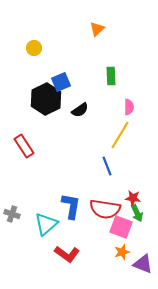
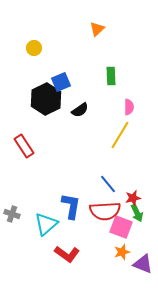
blue line: moved 1 px right, 18 px down; rotated 18 degrees counterclockwise
red star: rotated 21 degrees counterclockwise
red semicircle: moved 2 px down; rotated 12 degrees counterclockwise
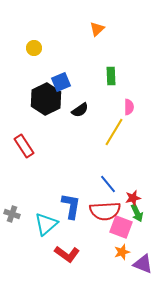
yellow line: moved 6 px left, 3 px up
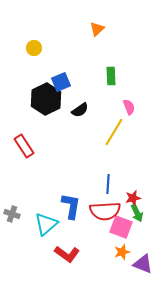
pink semicircle: rotated 21 degrees counterclockwise
blue line: rotated 42 degrees clockwise
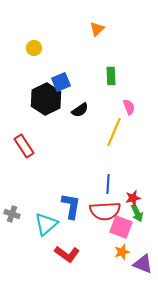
yellow line: rotated 8 degrees counterclockwise
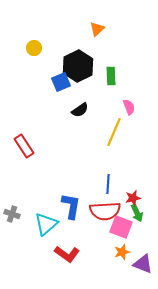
black hexagon: moved 32 px right, 33 px up
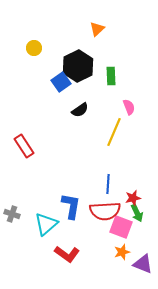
blue square: rotated 12 degrees counterclockwise
